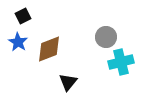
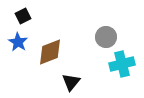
brown diamond: moved 1 px right, 3 px down
cyan cross: moved 1 px right, 2 px down
black triangle: moved 3 px right
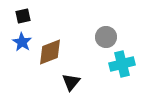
black square: rotated 14 degrees clockwise
blue star: moved 4 px right
